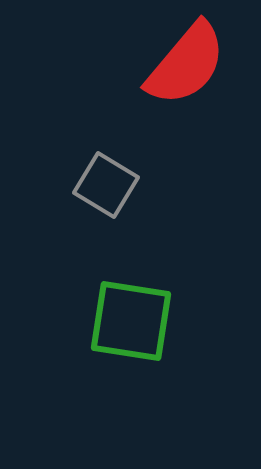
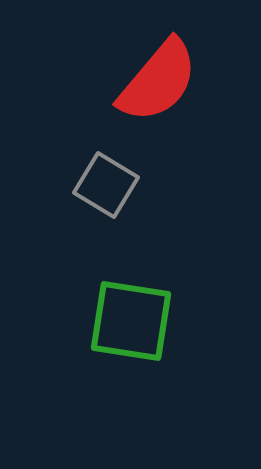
red semicircle: moved 28 px left, 17 px down
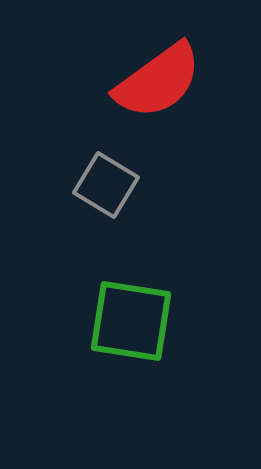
red semicircle: rotated 14 degrees clockwise
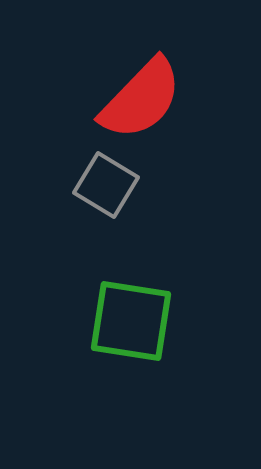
red semicircle: moved 17 px left, 18 px down; rotated 10 degrees counterclockwise
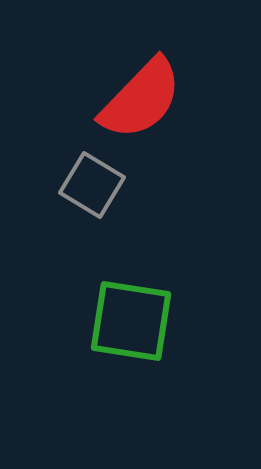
gray square: moved 14 px left
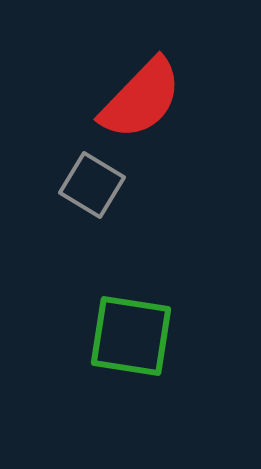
green square: moved 15 px down
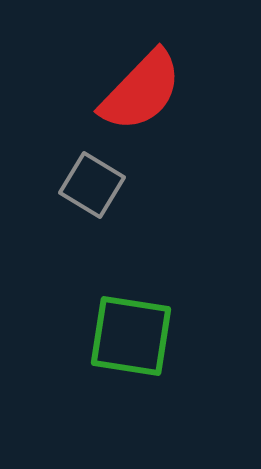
red semicircle: moved 8 px up
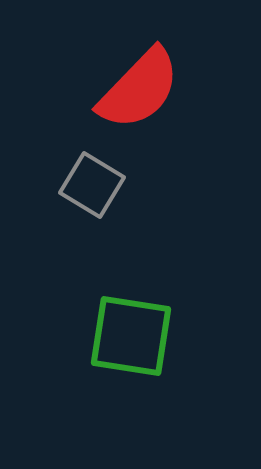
red semicircle: moved 2 px left, 2 px up
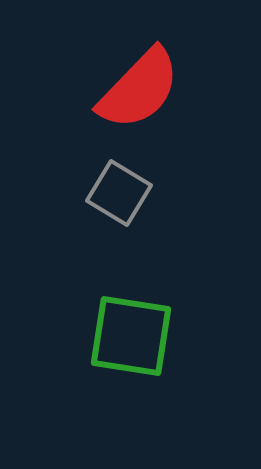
gray square: moved 27 px right, 8 px down
